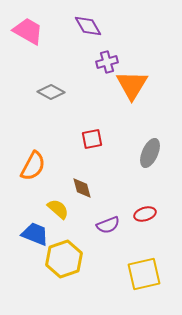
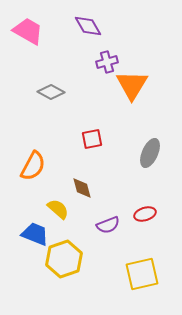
yellow square: moved 2 px left
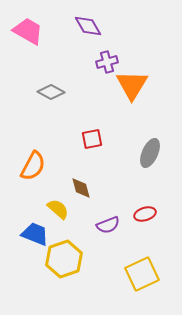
brown diamond: moved 1 px left
yellow square: rotated 12 degrees counterclockwise
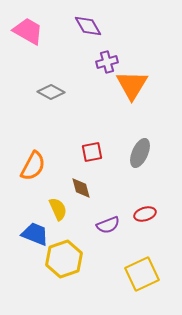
red square: moved 13 px down
gray ellipse: moved 10 px left
yellow semicircle: rotated 25 degrees clockwise
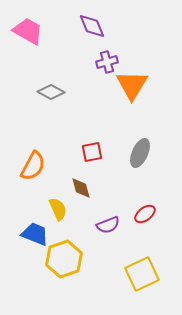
purple diamond: moved 4 px right; rotated 8 degrees clockwise
red ellipse: rotated 20 degrees counterclockwise
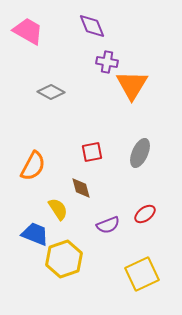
purple cross: rotated 25 degrees clockwise
yellow semicircle: rotated 10 degrees counterclockwise
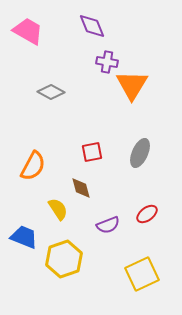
red ellipse: moved 2 px right
blue trapezoid: moved 11 px left, 3 px down
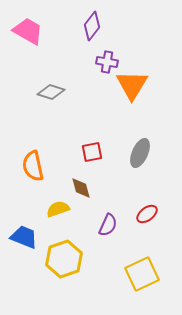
purple diamond: rotated 60 degrees clockwise
gray diamond: rotated 12 degrees counterclockwise
orange semicircle: rotated 140 degrees clockwise
yellow semicircle: rotated 75 degrees counterclockwise
purple semicircle: rotated 45 degrees counterclockwise
